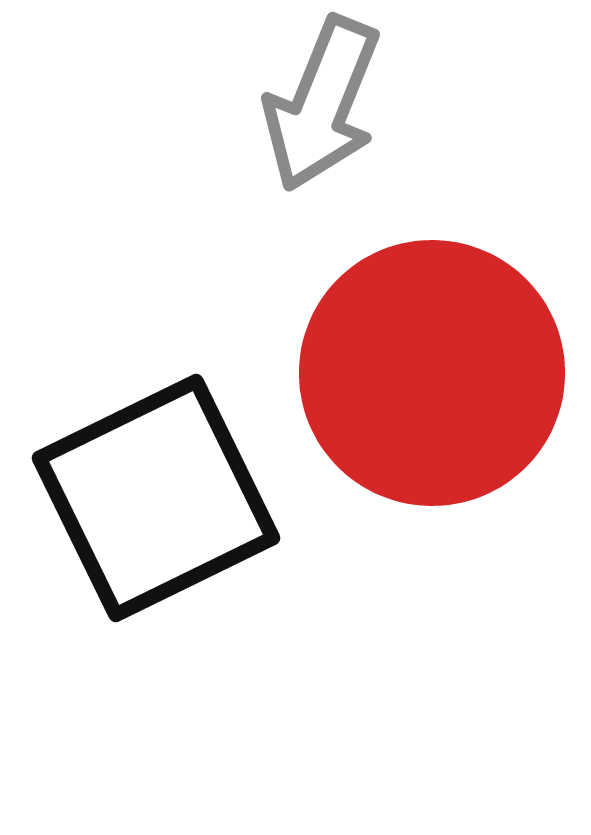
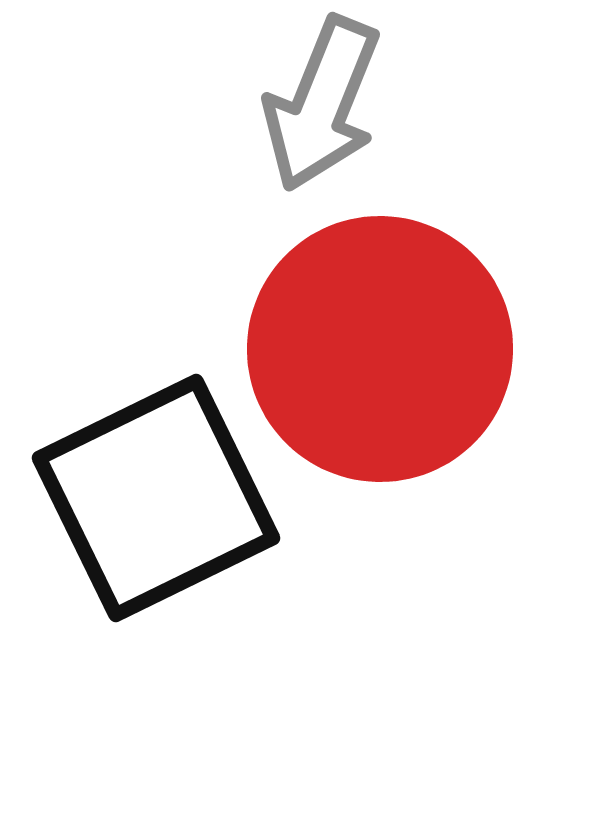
red circle: moved 52 px left, 24 px up
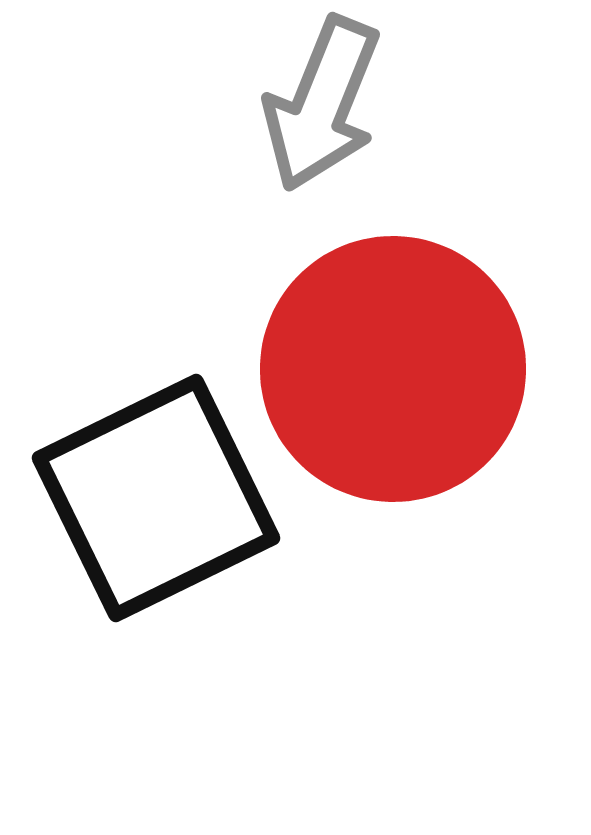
red circle: moved 13 px right, 20 px down
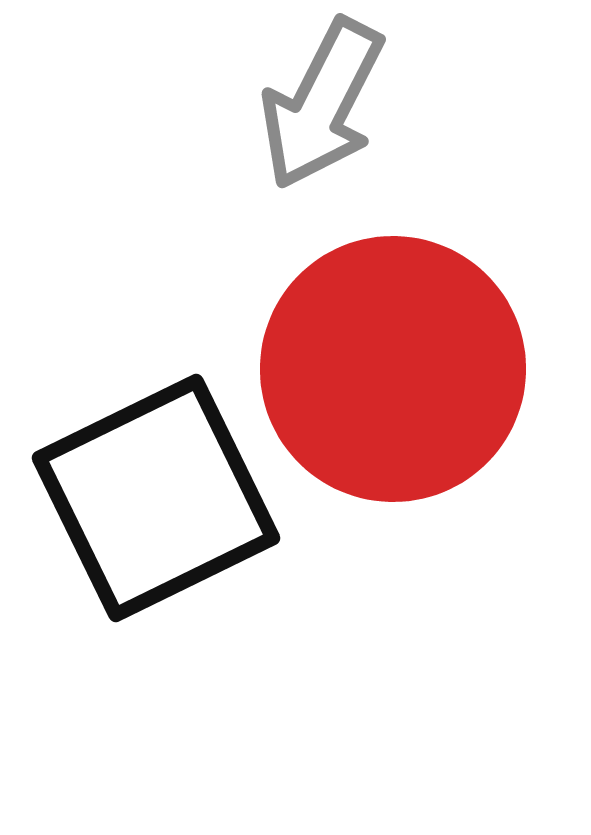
gray arrow: rotated 5 degrees clockwise
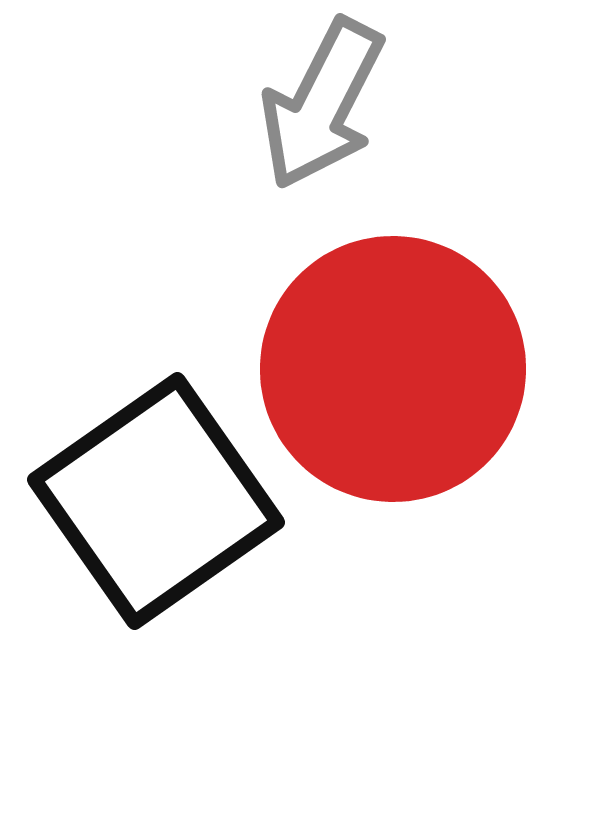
black square: moved 3 px down; rotated 9 degrees counterclockwise
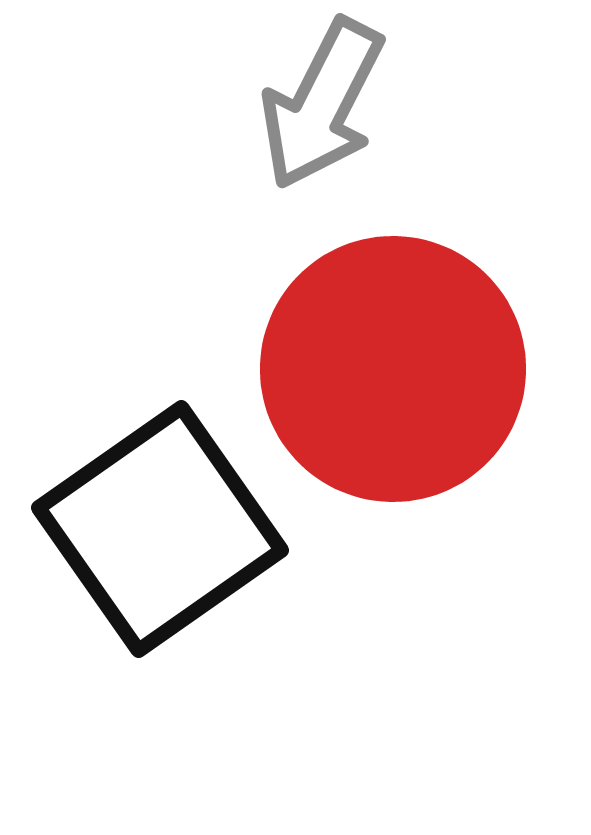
black square: moved 4 px right, 28 px down
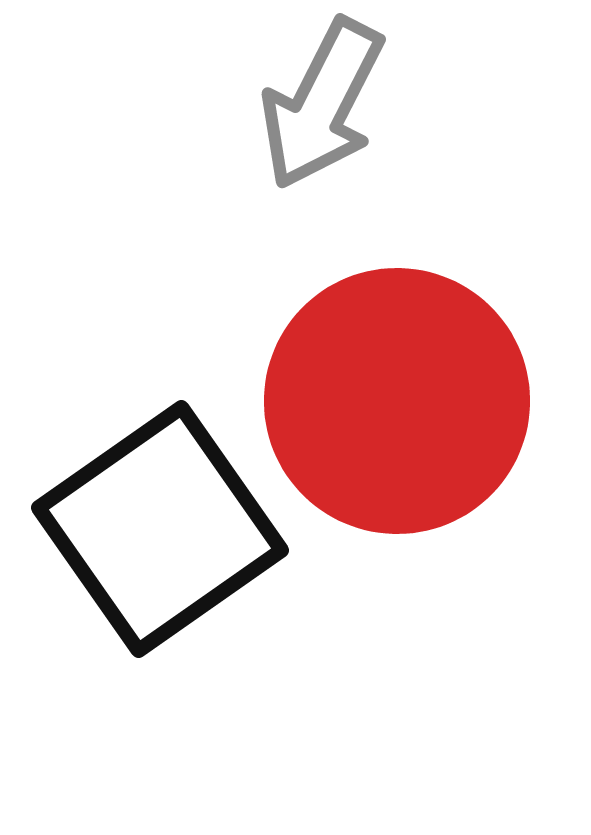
red circle: moved 4 px right, 32 px down
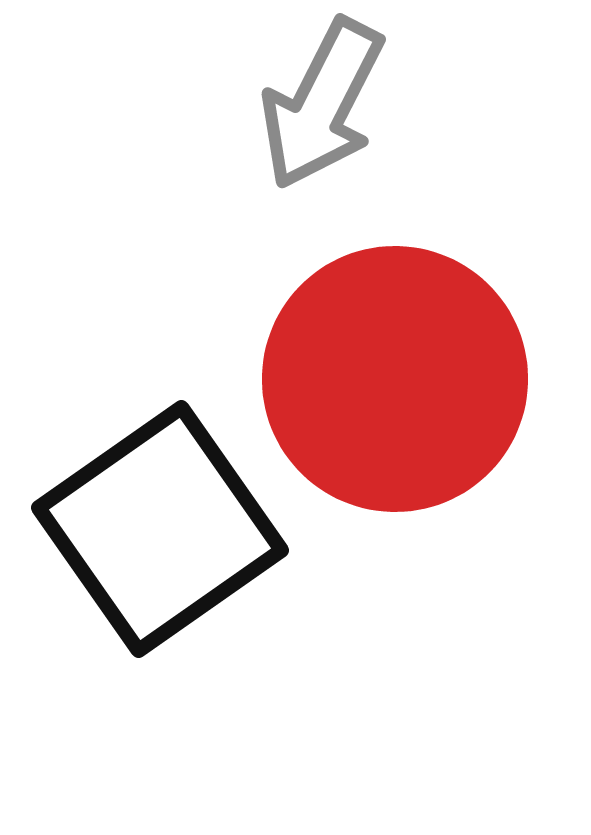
red circle: moved 2 px left, 22 px up
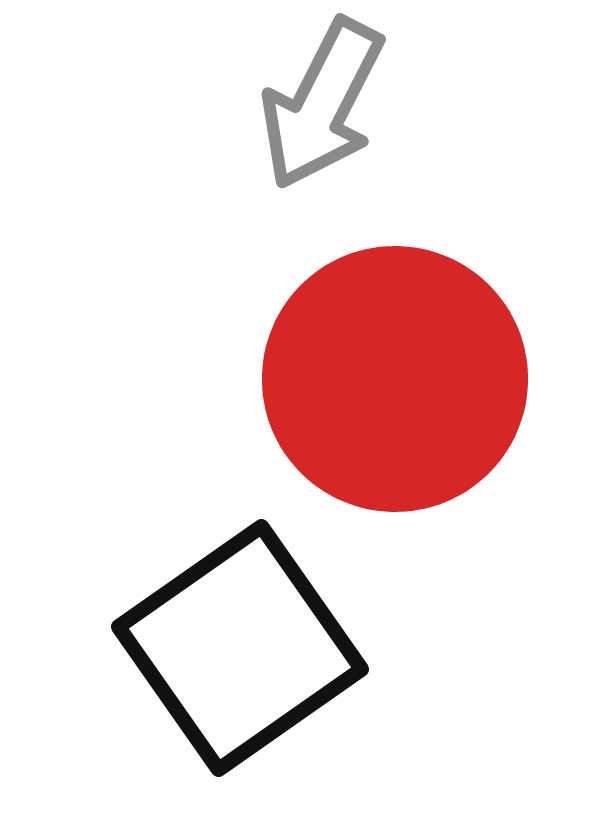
black square: moved 80 px right, 119 px down
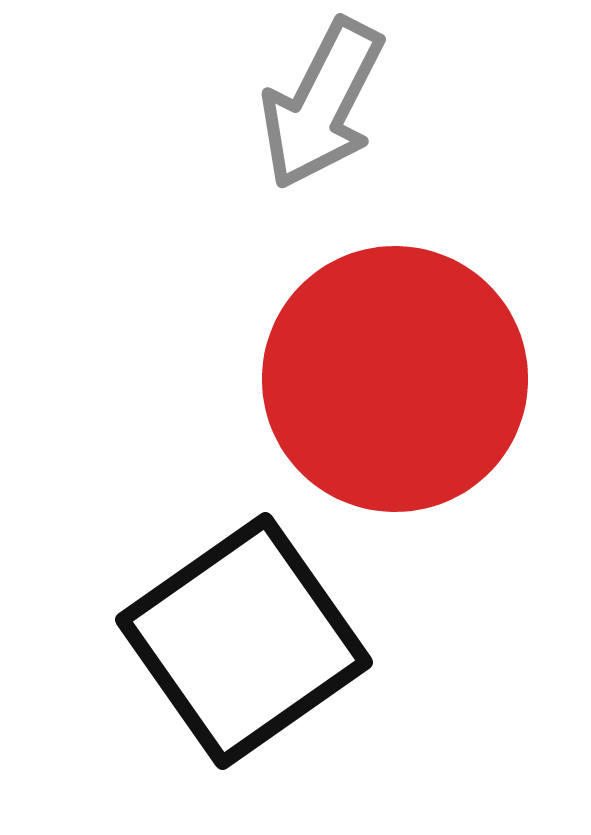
black square: moved 4 px right, 7 px up
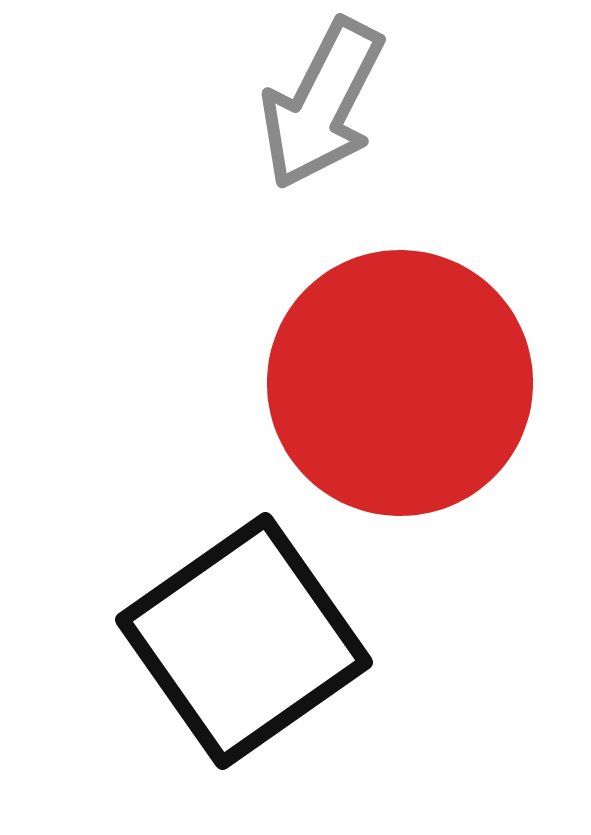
red circle: moved 5 px right, 4 px down
